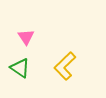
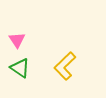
pink triangle: moved 9 px left, 3 px down
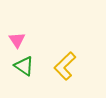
green triangle: moved 4 px right, 2 px up
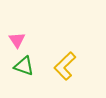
green triangle: rotated 15 degrees counterclockwise
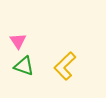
pink triangle: moved 1 px right, 1 px down
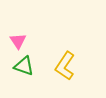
yellow L-shape: rotated 12 degrees counterclockwise
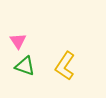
green triangle: moved 1 px right
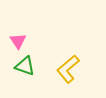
yellow L-shape: moved 3 px right, 3 px down; rotated 16 degrees clockwise
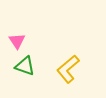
pink triangle: moved 1 px left
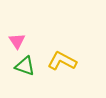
yellow L-shape: moved 6 px left, 8 px up; rotated 68 degrees clockwise
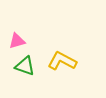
pink triangle: rotated 48 degrees clockwise
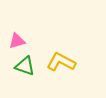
yellow L-shape: moved 1 px left, 1 px down
